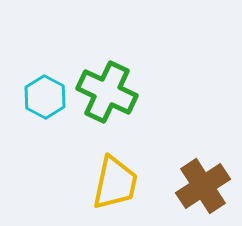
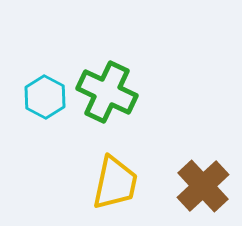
brown cross: rotated 10 degrees counterclockwise
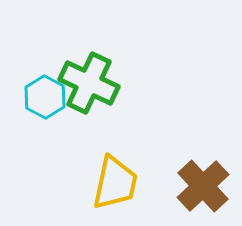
green cross: moved 18 px left, 9 px up
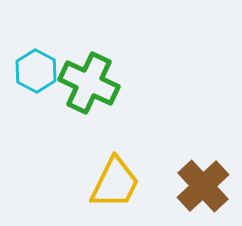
cyan hexagon: moved 9 px left, 26 px up
yellow trapezoid: rotated 14 degrees clockwise
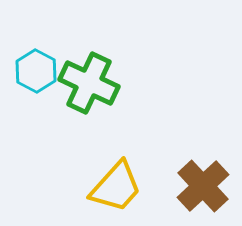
yellow trapezoid: moved 1 px right, 4 px down; rotated 16 degrees clockwise
